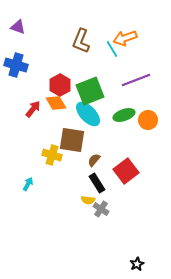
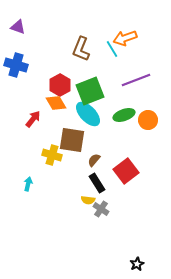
brown L-shape: moved 8 px down
red arrow: moved 10 px down
cyan arrow: rotated 16 degrees counterclockwise
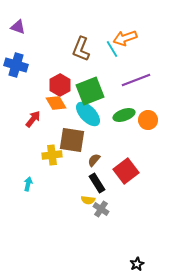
yellow cross: rotated 24 degrees counterclockwise
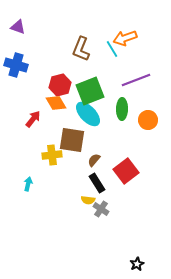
red hexagon: rotated 15 degrees clockwise
green ellipse: moved 2 px left, 6 px up; rotated 70 degrees counterclockwise
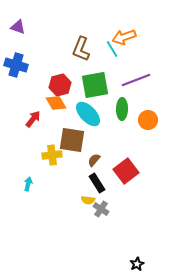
orange arrow: moved 1 px left, 1 px up
green square: moved 5 px right, 6 px up; rotated 12 degrees clockwise
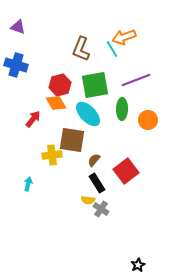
black star: moved 1 px right, 1 px down
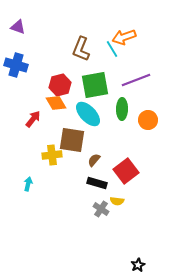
black rectangle: rotated 42 degrees counterclockwise
yellow semicircle: moved 29 px right, 1 px down
